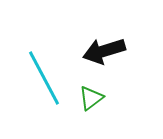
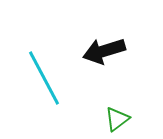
green triangle: moved 26 px right, 21 px down
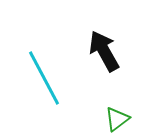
black arrow: rotated 78 degrees clockwise
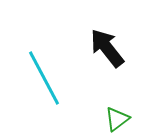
black arrow: moved 3 px right, 3 px up; rotated 9 degrees counterclockwise
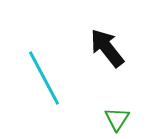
green triangle: rotated 20 degrees counterclockwise
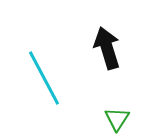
black arrow: rotated 21 degrees clockwise
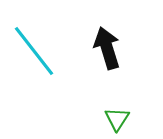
cyan line: moved 10 px left, 27 px up; rotated 10 degrees counterclockwise
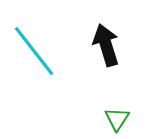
black arrow: moved 1 px left, 3 px up
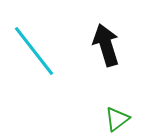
green triangle: rotated 20 degrees clockwise
